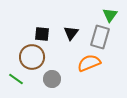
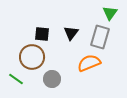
green triangle: moved 2 px up
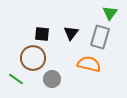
brown circle: moved 1 px right, 1 px down
orange semicircle: moved 1 px down; rotated 35 degrees clockwise
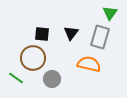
green line: moved 1 px up
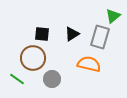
green triangle: moved 3 px right, 3 px down; rotated 14 degrees clockwise
black triangle: moved 1 px right, 1 px down; rotated 21 degrees clockwise
green line: moved 1 px right, 1 px down
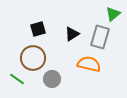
green triangle: moved 2 px up
black square: moved 4 px left, 5 px up; rotated 21 degrees counterclockwise
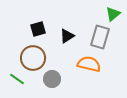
black triangle: moved 5 px left, 2 px down
